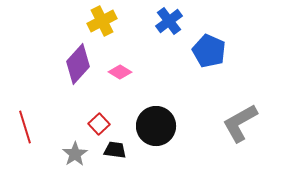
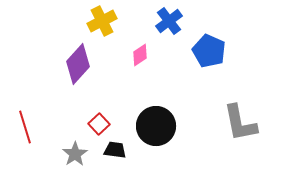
pink diamond: moved 20 px right, 17 px up; rotated 65 degrees counterclockwise
gray L-shape: rotated 72 degrees counterclockwise
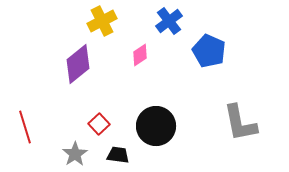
purple diamond: rotated 9 degrees clockwise
black trapezoid: moved 3 px right, 5 px down
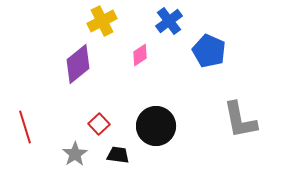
gray L-shape: moved 3 px up
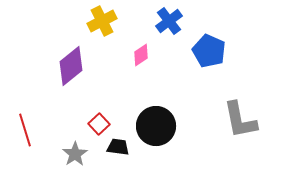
pink diamond: moved 1 px right
purple diamond: moved 7 px left, 2 px down
red line: moved 3 px down
black trapezoid: moved 8 px up
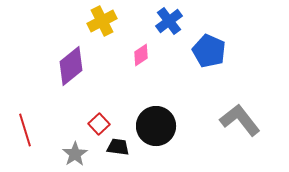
gray L-shape: rotated 153 degrees clockwise
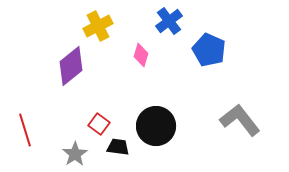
yellow cross: moved 4 px left, 5 px down
blue pentagon: moved 1 px up
pink diamond: rotated 40 degrees counterclockwise
red square: rotated 10 degrees counterclockwise
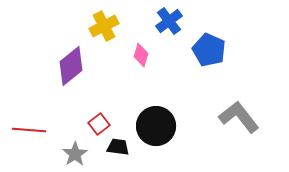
yellow cross: moved 6 px right
gray L-shape: moved 1 px left, 3 px up
red square: rotated 15 degrees clockwise
red line: moved 4 px right; rotated 68 degrees counterclockwise
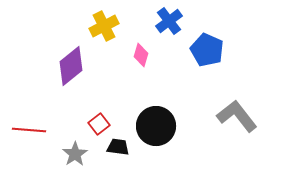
blue pentagon: moved 2 px left
gray L-shape: moved 2 px left, 1 px up
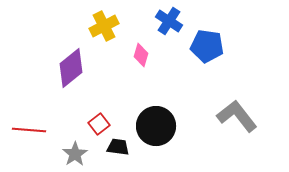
blue cross: rotated 20 degrees counterclockwise
blue pentagon: moved 4 px up; rotated 16 degrees counterclockwise
purple diamond: moved 2 px down
